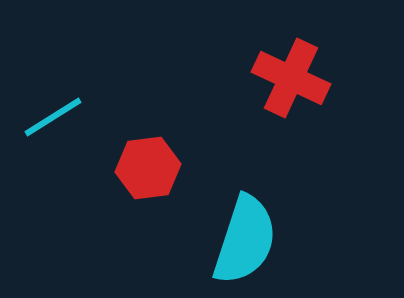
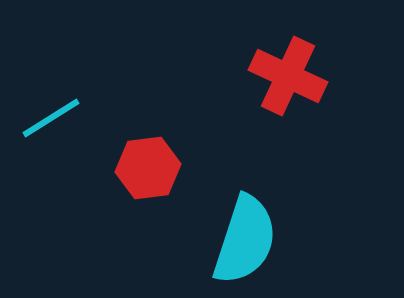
red cross: moved 3 px left, 2 px up
cyan line: moved 2 px left, 1 px down
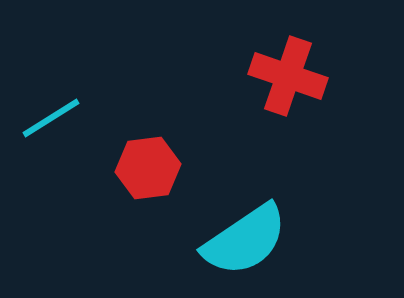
red cross: rotated 6 degrees counterclockwise
cyan semicircle: rotated 38 degrees clockwise
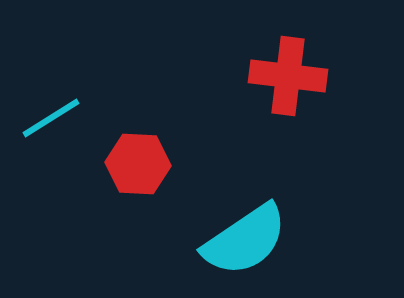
red cross: rotated 12 degrees counterclockwise
red hexagon: moved 10 px left, 4 px up; rotated 10 degrees clockwise
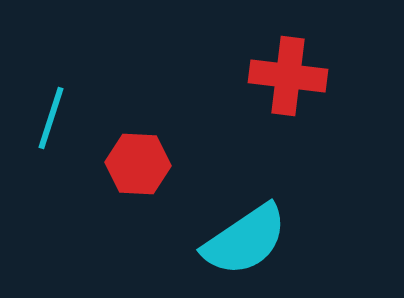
cyan line: rotated 40 degrees counterclockwise
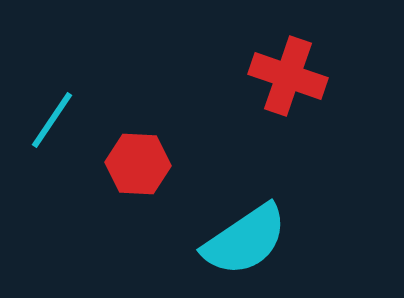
red cross: rotated 12 degrees clockwise
cyan line: moved 1 px right, 2 px down; rotated 16 degrees clockwise
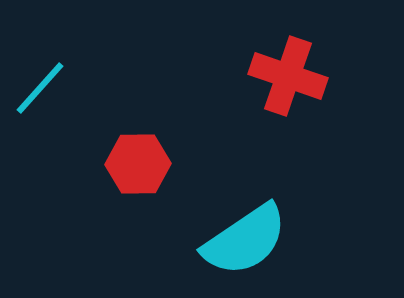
cyan line: moved 12 px left, 32 px up; rotated 8 degrees clockwise
red hexagon: rotated 4 degrees counterclockwise
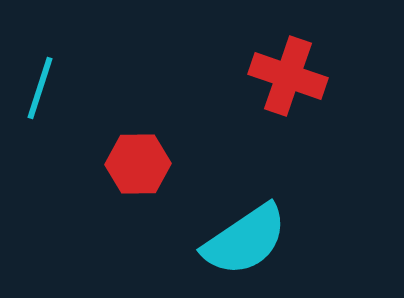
cyan line: rotated 24 degrees counterclockwise
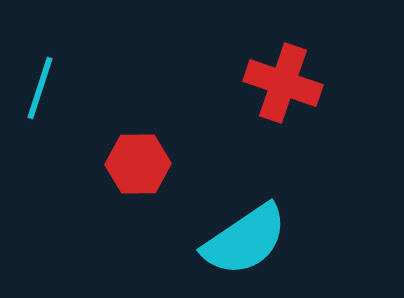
red cross: moved 5 px left, 7 px down
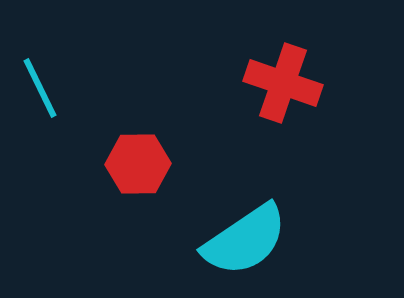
cyan line: rotated 44 degrees counterclockwise
